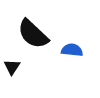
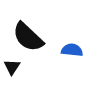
black semicircle: moved 5 px left, 3 px down
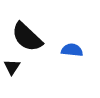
black semicircle: moved 1 px left
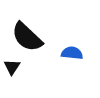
blue semicircle: moved 3 px down
